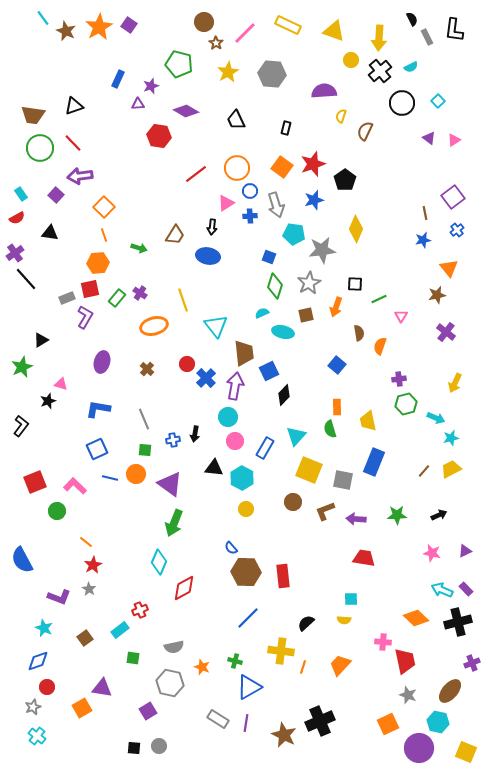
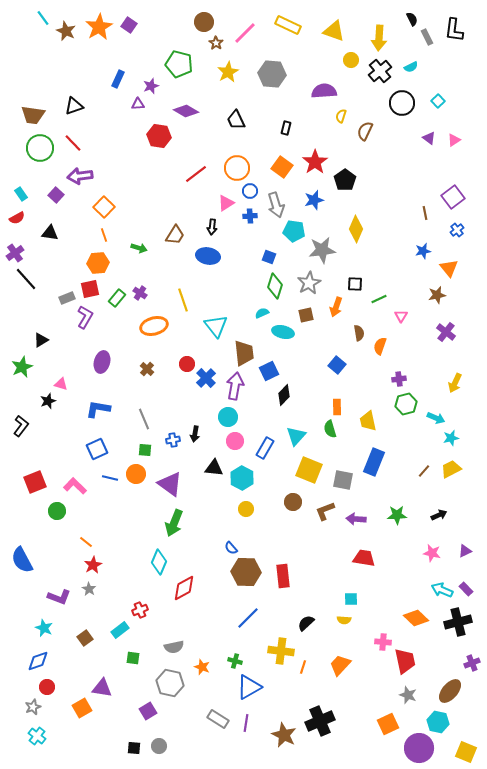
red star at (313, 164): moved 2 px right, 2 px up; rotated 15 degrees counterclockwise
cyan pentagon at (294, 234): moved 3 px up
blue star at (423, 240): moved 11 px down
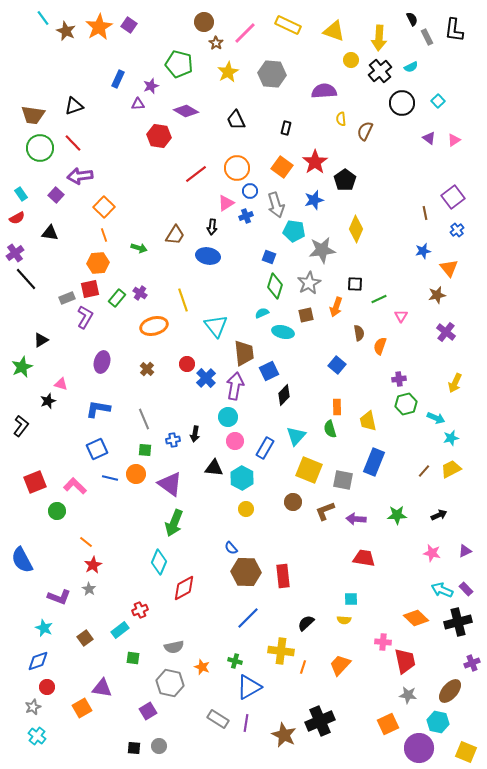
yellow semicircle at (341, 116): moved 3 px down; rotated 24 degrees counterclockwise
blue cross at (250, 216): moved 4 px left; rotated 16 degrees counterclockwise
gray star at (408, 695): rotated 12 degrees counterclockwise
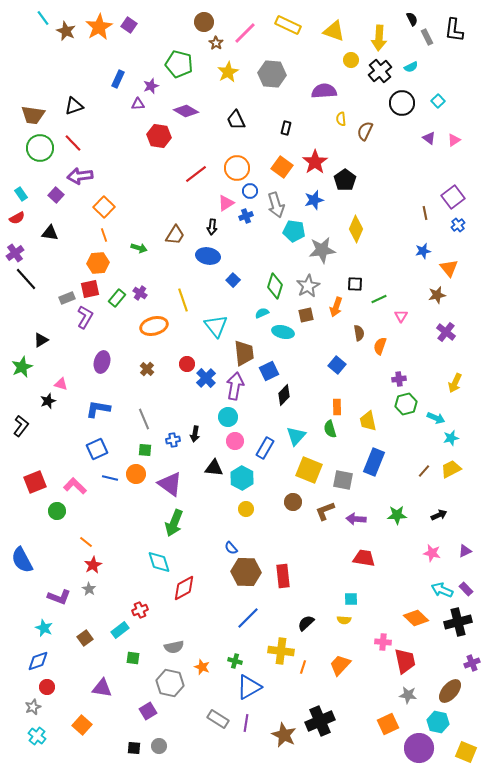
blue cross at (457, 230): moved 1 px right, 5 px up
blue square at (269, 257): moved 36 px left, 23 px down; rotated 24 degrees clockwise
gray star at (309, 283): moved 1 px left, 3 px down
cyan diamond at (159, 562): rotated 40 degrees counterclockwise
orange square at (82, 708): moved 17 px down; rotated 18 degrees counterclockwise
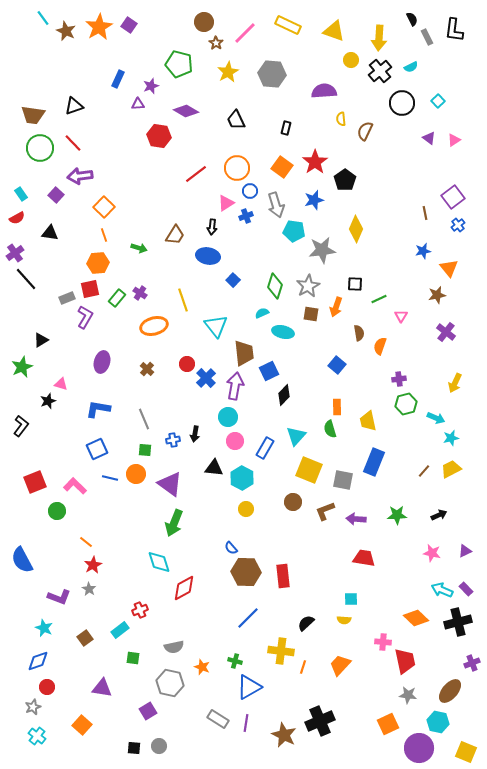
brown square at (306, 315): moved 5 px right, 1 px up; rotated 21 degrees clockwise
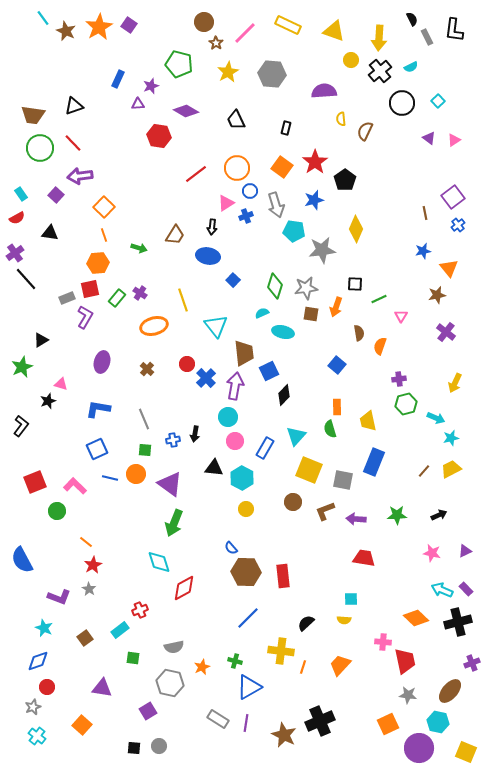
gray star at (308, 286): moved 2 px left, 2 px down; rotated 20 degrees clockwise
orange star at (202, 667): rotated 28 degrees clockwise
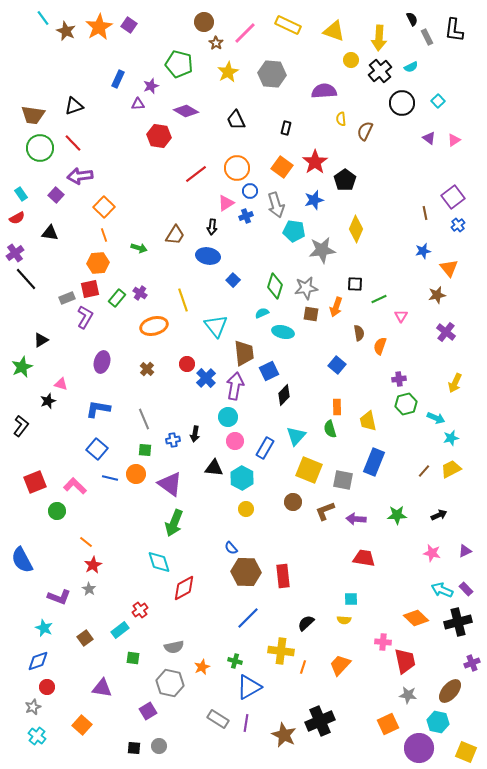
blue square at (97, 449): rotated 25 degrees counterclockwise
red cross at (140, 610): rotated 14 degrees counterclockwise
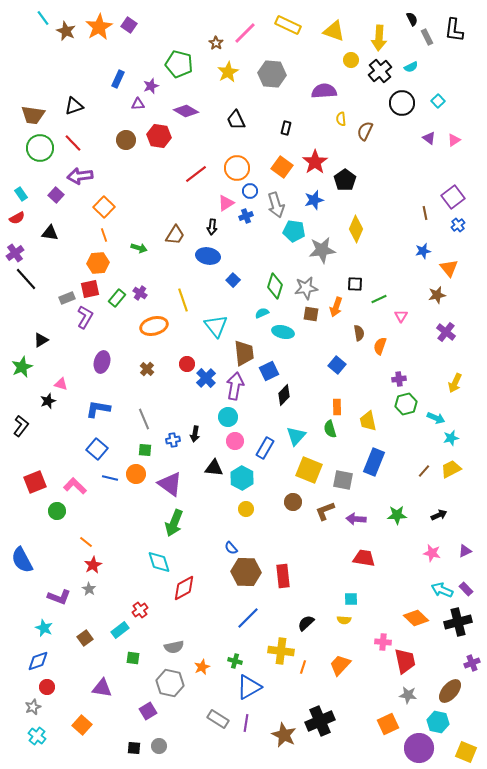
brown circle at (204, 22): moved 78 px left, 118 px down
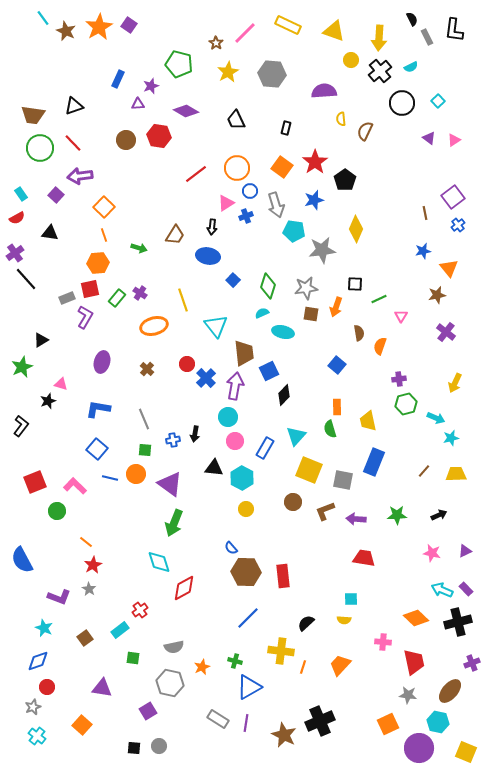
green diamond at (275, 286): moved 7 px left
yellow trapezoid at (451, 469): moved 5 px right, 5 px down; rotated 25 degrees clockwise
red trapezoid at (405, 661): moved 9 px right, 1 px down
